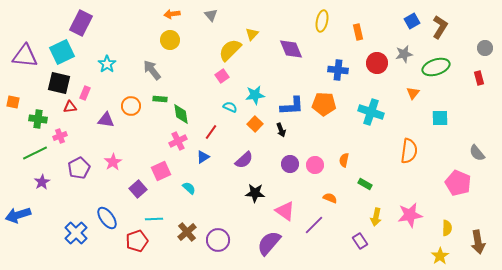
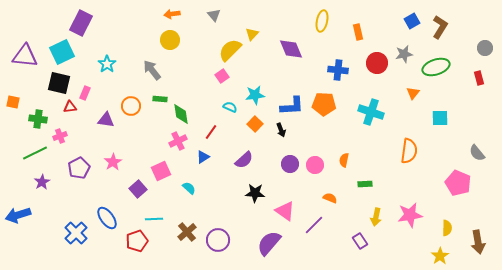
gray triangle at (211, 15): moved 3 px right
green rectangle at (365, 184): rotated 32 degrees counterclockwise
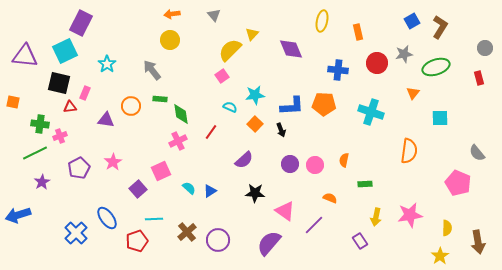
cyan square at (62, 52): moved 3 px right, 1 px up
green cross at (38, 119): moved 2 px right, 5 px down
blue triangle at (203, 157): moved 7 px right, 34 px down
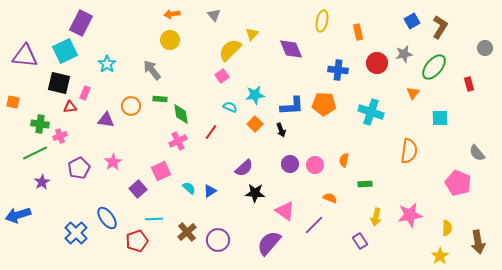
green ellipse at (436, 67): moved 2 px left; rotated 32 degrees counterclockwise
red rectangle at (479, 78): moved 10 px left, 6 px down
purple semicircle at (244, 160): moved 8 px down
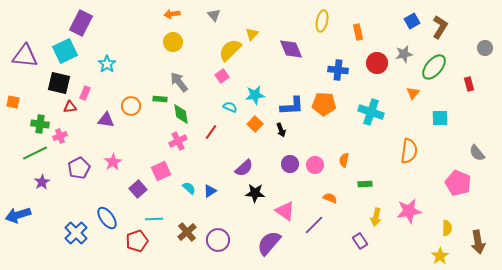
yellow circle at (170, 40): moved 3 px right, 2 px down
gray arrow at (152, 70): moved 27 px right, 12 px down
pink star at (410, 215): moved 1 px left, 4 px up
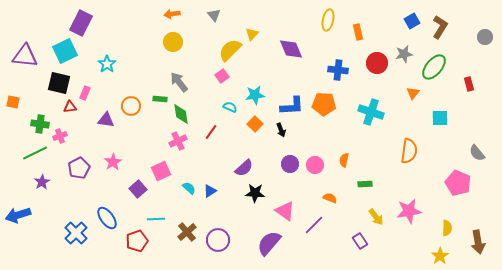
yellow ellipse at (322, 21): moved 6 px right, 1 px up
gray circle at (485, 48): moved 11 px up
yellow arrow at (376, 217): rotated 48 degrees counterclockwise
cyan line at (154, 219): moved 2 px right
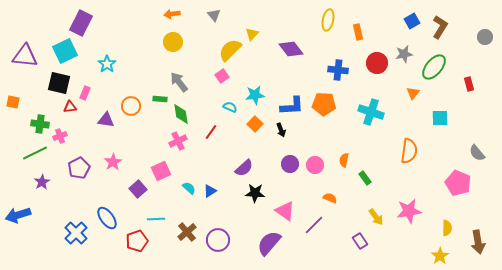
purple diamond at (291, 49): rotated 15 degrees counterclockwise
green rectangle at (365, 184): moved 6 px up; rotated 56 degrees clockwise
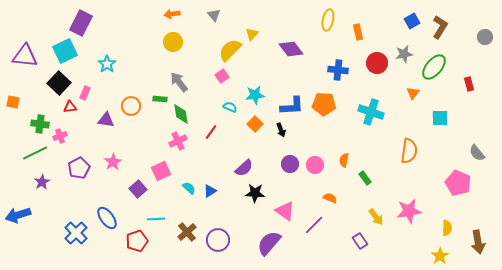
black square at (59, 83): rotated 30 degrees clockwise
